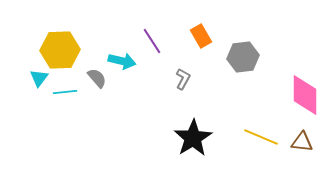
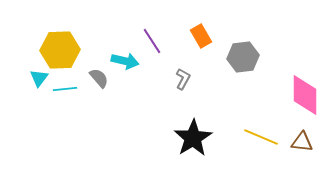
cyan arrow: moved 3 px right
gray semicircle: moved 2 px right
cyan line: moved 3 px up
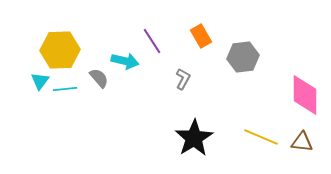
cyan triangle: moved 1 px right, 3 px down
black star: moved 1 px right
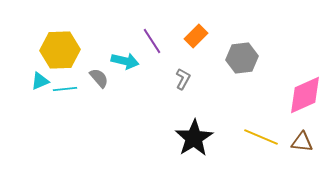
orange rectangle: moved 5 px left; rotated 75 degrees clockwise
gray hexagon: moved 1 px left, 1 px down
cyan triangle: rotated 30 degrees clockwise
pink diamond: rotated 66 degrees clockwise
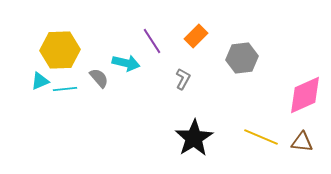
cyan arrow: moved 1 px right, 2 px down
